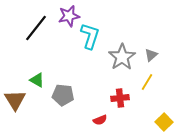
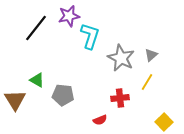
gray star: moved 1 px left, 1 px down; rotated 12 degrees counterclockwise
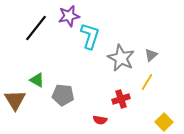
red cross: moved 1 px right, 1 px down; rotated 12 degrees counterclockwise
red semicircle: rotated 32 degrees clockwise
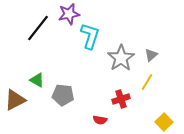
purple star: moved 2 px up
black line: moved 2 px right
gray star: rotated 12 degrees clockwise
brown triangle: rotated 35 degrees clockwise
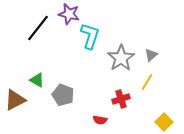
purple star: rotated 25 degrees clockwise
gray pentagon: rotated 15 degrees clockwise
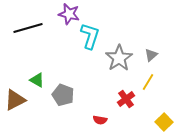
black line: moved 10 px left; rotated 36 degrees clockwise
gray star: moved 2 px left
yellow line: moved 1 px right
red cross: moved 5 px right; rotated 18 degrees counterclockwise
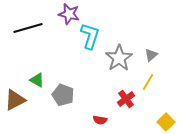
yellow square: moved 2 px right
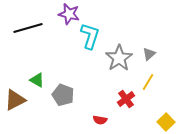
gray triangle: moved 2 px left, 1 px up
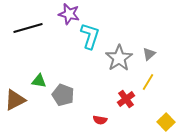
green triangle: moved 2 px right, 1 px down; rotated 21 degrees counterclockwise
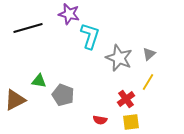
gray star: rotated 16 degrees counterclockwise
yellow square: moved 35 px left; rotated 36 degrees clockwise
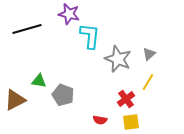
black line: moved 1 px left, 1 px down
cyan L-shape: rotated 12 degrees counterclockwise
gray star: moved 1 px left, 1 px down
